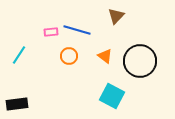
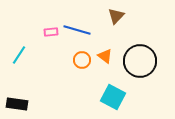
orange circle: moved 13 px right, 4 px down
cyan square: moved 1 px right, 1 px down
black rectangle: rotated 15 degrees clockwise
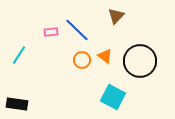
blue line: rotated 28 degrees clockwise
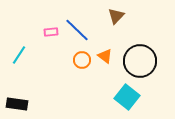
cyan square: moved 14 px right; rotated 10 degrees clockwise
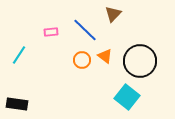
brown triangle: moved 3 px left, 2 px up
blue line: moved 8 px right
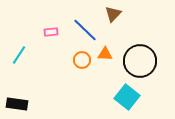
orange triangle: moved 2 px up; rotated 35 degrees counterclockwise
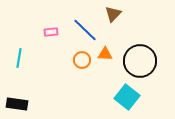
cyan line: moved 3 px down; rotated 24 degrees counterclockwise
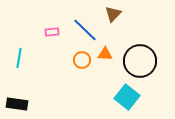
pink rectangle: moved 1 px right
